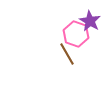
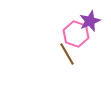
purple star: rotated 20 degrees clockwise
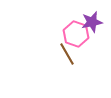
purple star: moved 2 px right, 1 px down; rotated 10 degrees clockwise
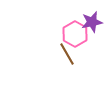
pink hexagon: moved 1 px left; rotated 10 degrees clockwise
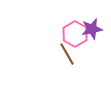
purple star: moved 7 px down
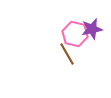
pink hexagon: rotated 15 degrees counterclockwise
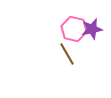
pink hexagon: moved 1 px left, 5 px up
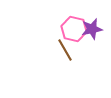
brown line: moved 2 px left, 4 px up
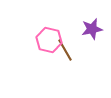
pink hexagon: moved 25 px left, 11 px down
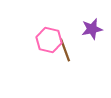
brown line: rotated 10 degrees clockwise
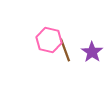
purple star: moved 23 px down; rotated 25 degrees counterclockwise
